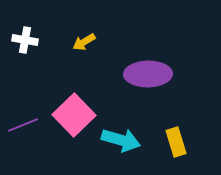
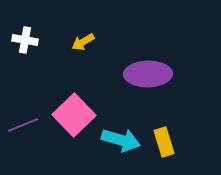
yellow arrow: moved 1 px left
yellow rectangle: moved 12 px left
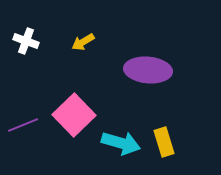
white cross: moved 1 px right, 1 px down; rotated 10 degrees clockwise
purple ellipse: moved 4 px up; rotated 6 degrees clockwise
cyan arrow: moved 3 px down
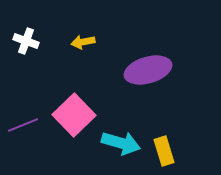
yellow arrow: rotated 20 degrees clockwise
purple ellipse: rotated 21 degrees counterclockwise
yellow rectangle: moved 9 px down
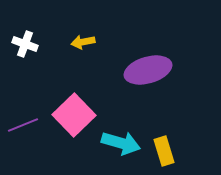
white cross: moved 1 px left, 3 px down
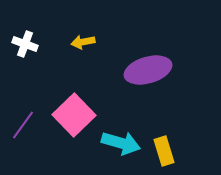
purple line: rotated 32 degrees counterclockwise
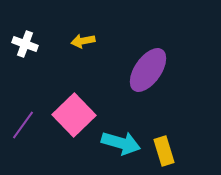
yellow arrow: moved 1 px up
purple ellipse: rotated 39 degrees counterclockwise
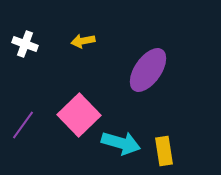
pink square: moved 5 px right
yellow rectangle: rotated 8 degrees clockwise
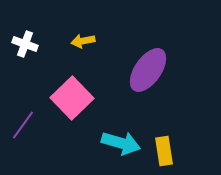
pink square: moved 7 px left, 17 px up
